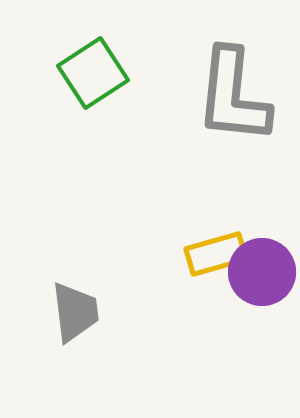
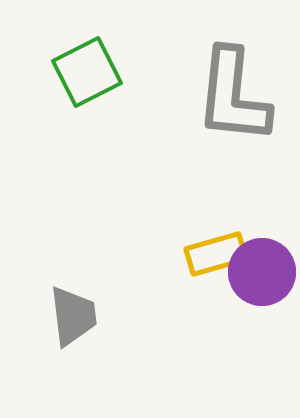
green square: moved 6 px left, 1 px up; rotated 6 degrees clockwise
gray trapezoid: moved 2 px left, 4 px down
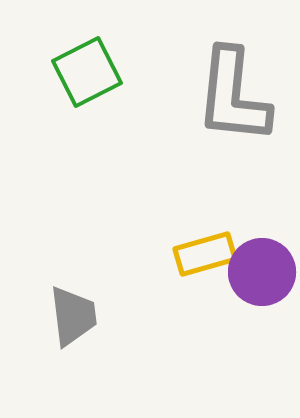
yellow rectangle: moved 11 px left
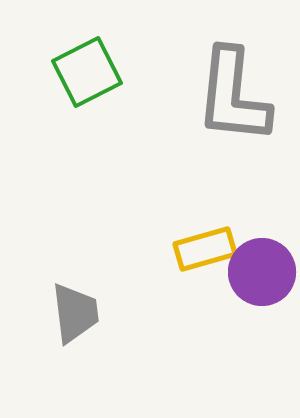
yellow rectangle: moved 5 px up
gray trapezoid: moved 2 px right, 3 px up
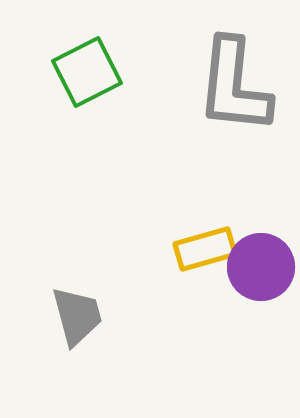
gray L-shape: moved 1 px right, 10 px up
purple circle: moved 1 px left, 5 px up
gray trapezoid: moved 2 px right, 3 px down; rotated 8 degrees counterclockwise
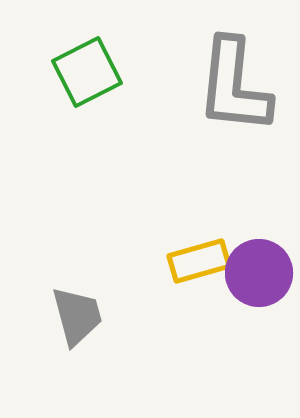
yellow rectangle: moved 6 px left, 12 px down
purple circle: moved 2 px left, 6 px down
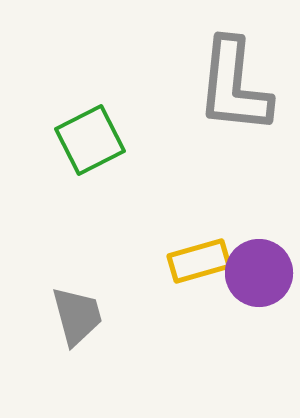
green square: moved 3 px right, 68 px down
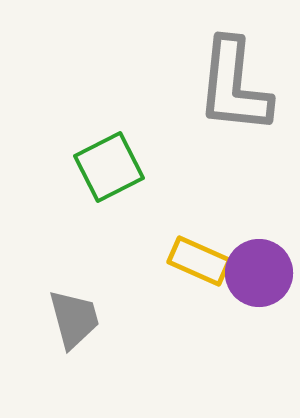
green square: moved 19 px right, 27 px down
yellow rectangle: rotated 40 degrees clockwise
gray trapezoid: moved 3 px left, 3 px down
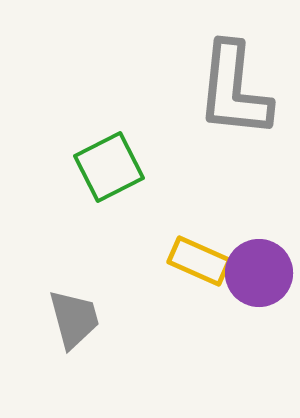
gray L-shape: moved 4 px down
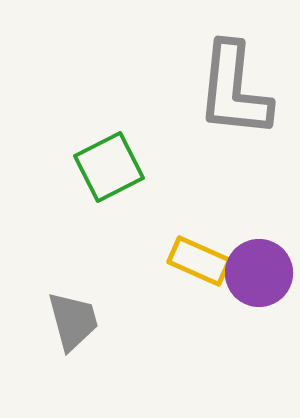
gray trapezoid: moved 1 px left, 2 px down
